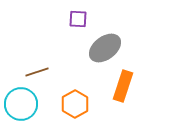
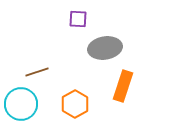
gray ellipse: rotated 28 degrees clockwise
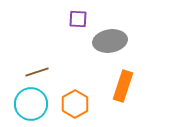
gray ellipse: moved 5 px right, 7 px up
cyan circle: moved 10 px right
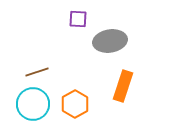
cyan circle: moved 2 px right
